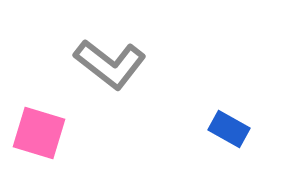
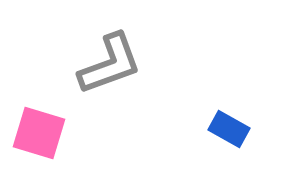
gray L-shape: rotated 58 degrees counterclockwise
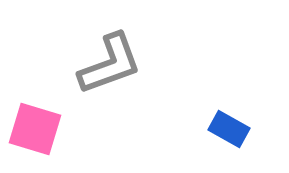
pink square: moved 4 px left, 4 px up
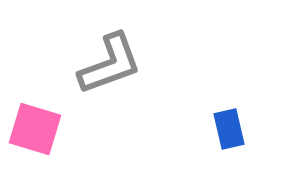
blue rectangle: rotated 48 degrees clockwise
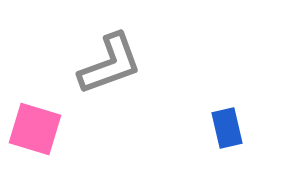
blue rectangle: moved 2 px left, 1 px up
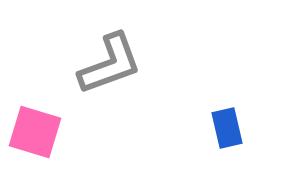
pink square: moved 3 px down
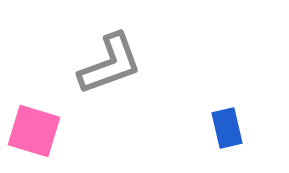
pink square: moved 1 px left, 1 px up
